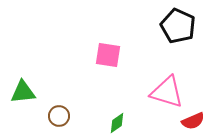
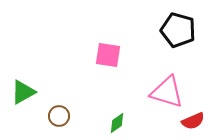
black pentagon: moved 4 px down; rotated 8 degrees counterclockwise
green triangle: rotated 24 degrees counterclockwise
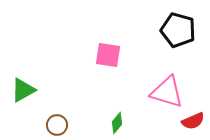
green triangle: moved 2 px up
brown circle: moved 2 px left, 9 px down
green diamond: rotated 15 degrees counterclockwise
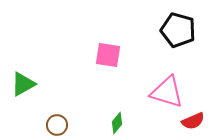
green triangle: moved 6 px up
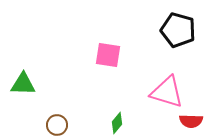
green triangle: rotated 32 degrees clockwise
red semicircle: moved 2 px left; rotated 25 degrees clockwise
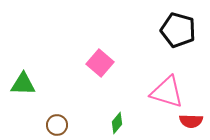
pink square: moved 8 px left, 8 px down; rotated 32 degrees clockwise
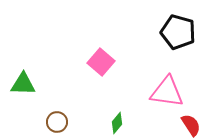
black pentagon: moved 2 px down
pink square: moved 1 px right, 1 px up
pink triangle: rotated 9 degrees counterclockwise
red semicircle: moved 4 px down; rotated 125 degrees counterclockwise
brown circle: moved 3 px up
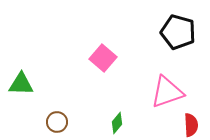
pink square: moved 2 px right, 4 px up
green triangle: moved 2 px left
pink triangle: rotated 27 degrees counterclockwise
red semicircle: rotated 30 degrees clockwise
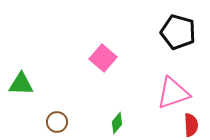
pink triangle: moved 6 px right, 1 px down
